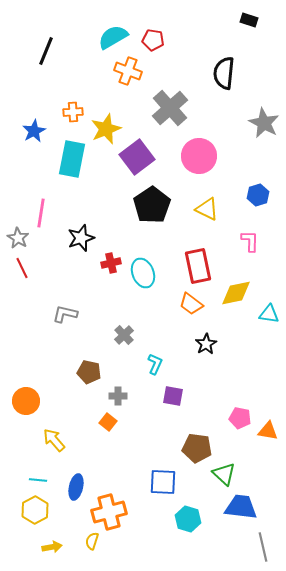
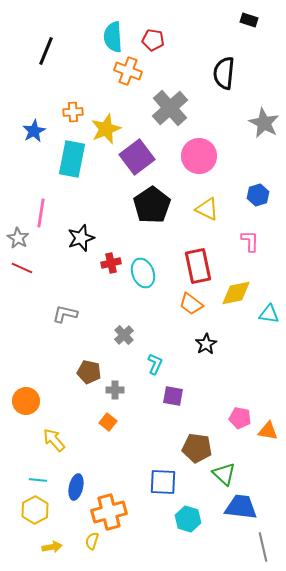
cyan semicircle at (113, 37): rotated 64 degrees counterclockwise
red line at (22, 268): rotated 40 degrees counterclockwise
gray cross at (118, 396): moved 3 px left, 6 px up
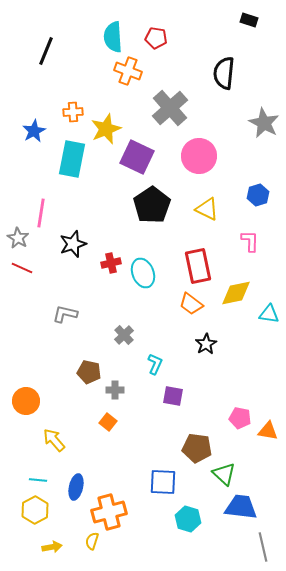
red pentagon at (153, 40): moved 3 px right, 2 px up
purple square at (137, 157): rotated 28 degrees counterclockwise
black star at (81, 238): moved 8 px left, 6 px down
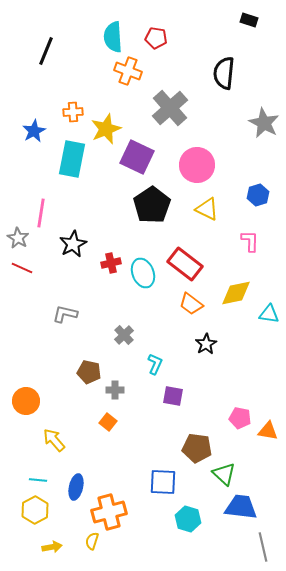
pink circle at (199, 156): moved 2 px left, 9 px down
black star at (73, 244): rotated 8 degrees counterclockwise
red rectangle at (198, 266): moved 13 px left, 2 px up; rotated 40 degrees counterclockwise
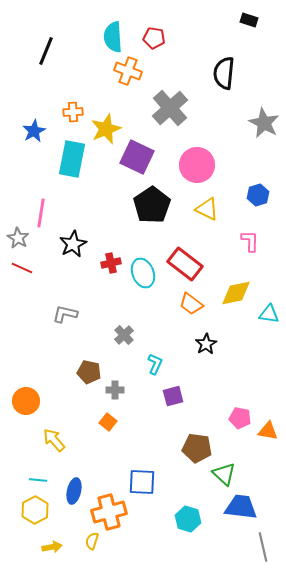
red pentagon at (156, 38): moved 2 px left
purple square at (173, 396): rotated 25 degrees counterclockwise
blue square at (163, 482): moved 21 px left
blue ellipse at (76, 487): moved 2 px left, 4 px down
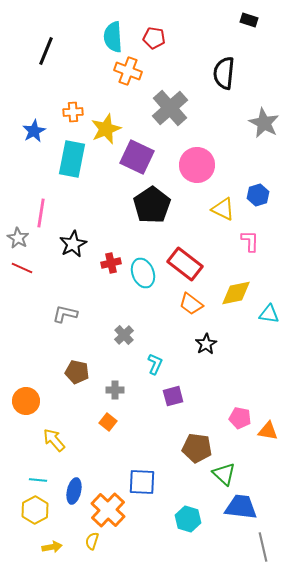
yellow triangle at (207, 209): moved 16 px right
brown pentagon at (89, 372): moved 12 px left
orange cross at (109, 512): moved 1 px left, 2 px up; rotated 32 degrees counterclockwise
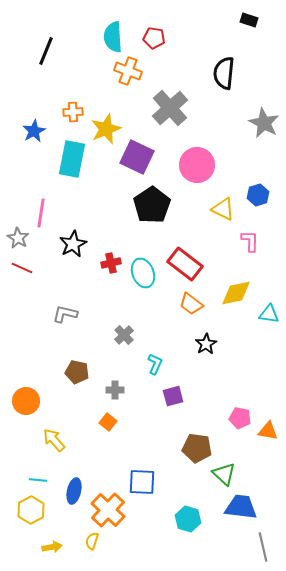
yellow hexagon at (35, 510): moved 4 px left
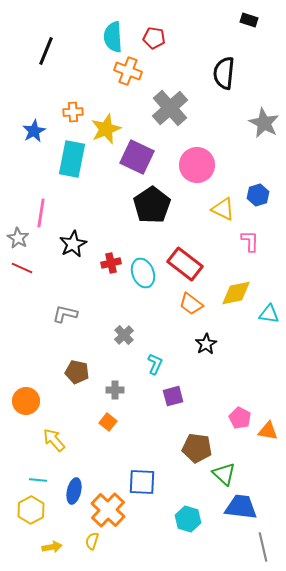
pink pentagon at (240, 418): rotated 15 degrees clockwise
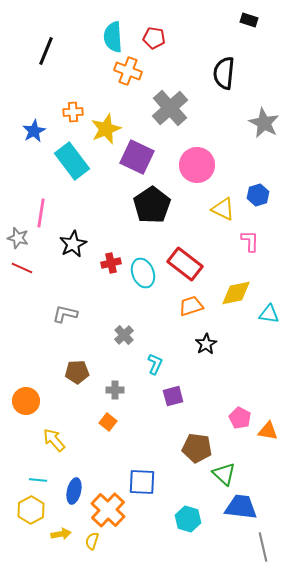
cyan rectangle at (72, 159): moved 2 px down; rotated 48 degrees counterclockwise
gray star at (18, 238): rotated 15 degrees counterclockwise
orange trapezoid at (191, 304): moved 2 px down; rotated 125 degrees clockwise
brown pentagon at (77, 372): rotated 15 degrees counterclockwise
yellow arrow at (52, 547): moved 9 px right, 13 px up
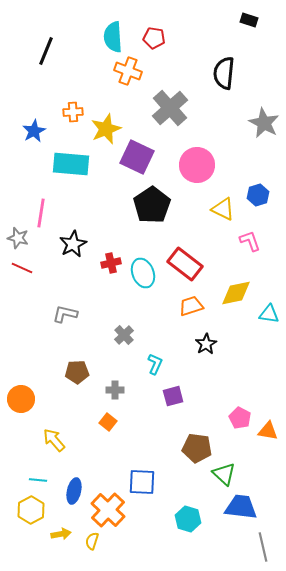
cyan rectangle at (72, 161): moved 1 px left, 3 px down; rotated 48 degrees counterclockwise
pink L-shape at (250, 241): rotated 20 degrees counterclockwise
orange circle at (26, 401): moved 5 px left, 2 px up
